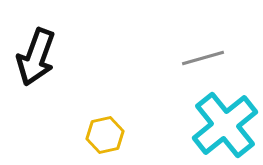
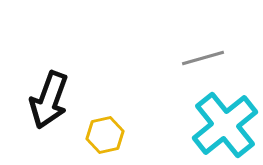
black arrow: moved 13 px right, 43 px down
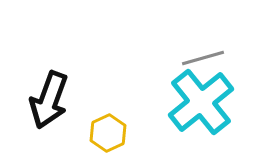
cyan cross: moved 24 px left, 23 px up
yellow hexagon: moved 3 px right, 2 px up; rotated 12 degrees counterclockwise
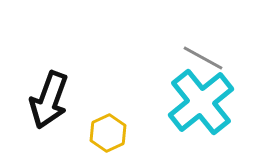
gray line: rotated 45 degrees clockwise
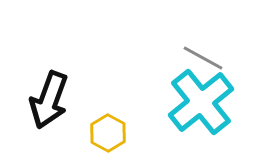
yellow hexagon: rotated 6 degrees counterclockwise
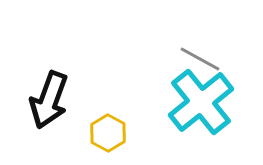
gray line: moved 3 px left, 1 px down
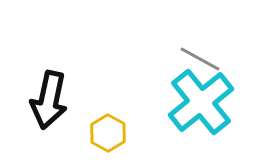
black arrow: rotated 8 degrees counterclockwise
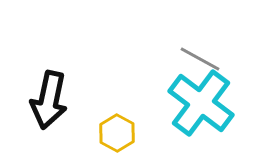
cyan cross: moved 1 px down; rotated 14 degrees counterclockwise
yellow hexagon: moved 9 px right
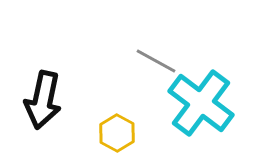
gray line: moved 44 px left, 2 px down
black arrow: moved 6 px left
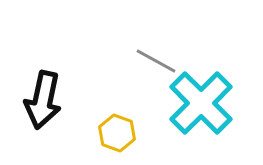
cyan cross: rotated 8 degrees clockwise
yellow hexagon: rotated 9 degrees counterclockwise
